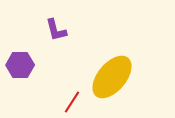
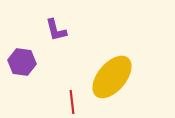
purple hexagon: moved 2 px right, 3 px up; rotated 8 degrees clockwise
red line: rotated 40 degrees counterclockwise
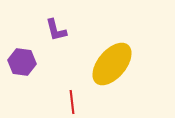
yellow ellipse: moved 13 px up
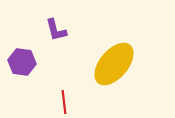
yellow ellipse: moved 2 px right
red line: moved 8 px left
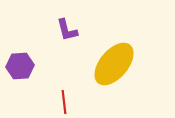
purple L-shape: moved 11 px right
purple hexagon: moved 2 px left, 4 px down; rotated 12 degrees counterclockwise
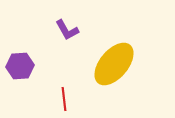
purple L-shape: rotated 15 degrees counterclockwise
red line: moved 3 px up
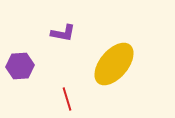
purple L-shape: moved 4 px left, 3 px down; rotated 50 degrees counterclockwise
red line: moved 3 px right; rotated 10 degrees counterclockwise
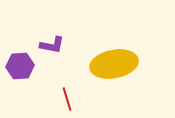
purple L-shape: moved 11 px left, 12 px down
yellow ellipse: rotated 39 degrees clockwise
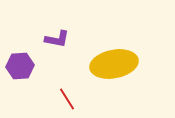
purple L-shape: moved 5 px right, 6 px up
red line: rotated 15 degrees counterclockwise
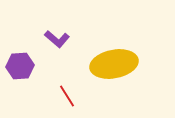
purple L-shape: rotated 30 degrees clockwise
red line: moved 3 px up
